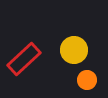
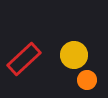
yellow circle: moved 5 px down
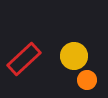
yellow circle: moved 1 px down
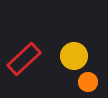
orange circle: moved 1 px right, 2 px down
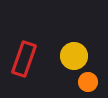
red rectangle: rotated 28 degrees counterclockwise
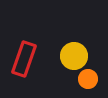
orange circle: moved 3 px up
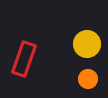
yellow circle: moved 13 px right, 12 px up
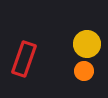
orange circle: moved 4 px left, 8 px up
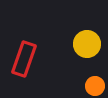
orange circle: moved 11 px right, 15 px down
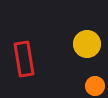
red rectangle: rotated 28 degrees counterclockwise
